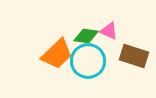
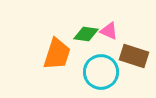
green diamond: moved 2 px up
orange trapezoid: rotated 28 degrees counterclockwise
cyan circle: moved 13 px right, 11 px down
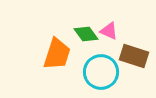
green diamond: rotated 45 degrees clockwise
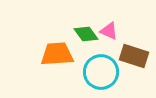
orange trapezoid: rotated 112 degrees counterclockwise
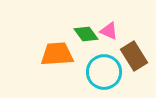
brown rectangle: rotated 40 degrees clockwise
cyan circle: moved 3 px right
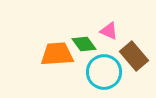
green diamond: moved 2 px left, 10 px down
brown rectangle: rotated 8 degrees counterclockwise
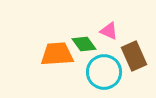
brown rectangle: rotated 16 degrees clockwise
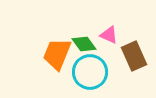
pink triangle: moved 4 px down
orange trapezoid: rotated 64 degrees counterclockwise
cyan circle: moved 14 px left
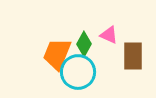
green diamond: rotated 65 degrees clockwise
brown rectangle: moved 1 px left; rotated 24 degrees clockwise
cyan circle: moved 12 px left
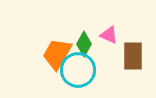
orange trapezoid: rotated 8 degrees clockwise
cyan circle: moved 2 px up
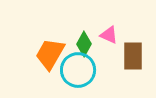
orange trapezoid: moved 7 px left
